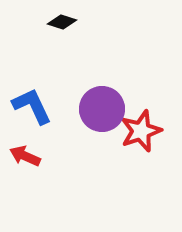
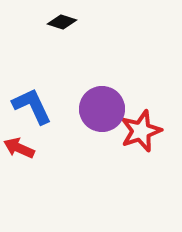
red arrow: moved 6 px left, 8 px up
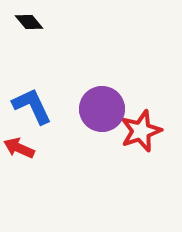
black diamond: moved 33 px left; rotated 32 degrees clockwise
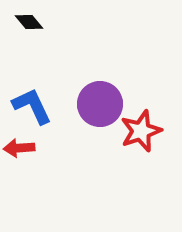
purple circle: moved 2 px left, 5 px up
red arrow: rotated 28 degrees counterclockwise
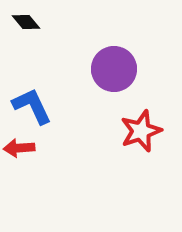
black diamond: moved 3 px left
purple circle: moved 14 px right, 35 px up
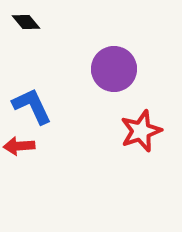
red arrow: moved 2 px up
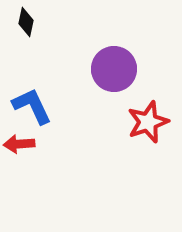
black diamond: rotated 52 degrees clockwise
red star: moved 7 px right, 9 px up
red arrow: moved 2 px up
